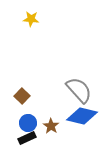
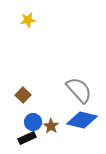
yellow star: moved 3 px left, 1 px down; rotated 14 degrees counterclockwise
brown square: moved 1 px right, 1 px up
blue diamond: moved 4 px down
blue circle: moved 5 px right, 1 px up
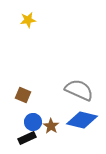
gray semicircle: rotated 24 degrees counterclockwise
brown square: rotated 21 degrees counterclockwise
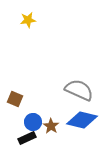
brown square: moved 8 px left, 4 px down
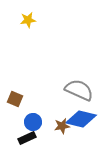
blue diamond: moved 1 px left, 1 px up
brown star: moved 11 px right; rotated 28 degrees clockwise
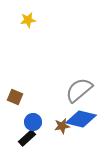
gray semicircle: rotated 64 degrees counterclockwise
brown square: moved 2 px up
black rectangle: rotated 18 degrees counterclockwise
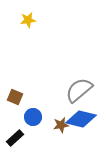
blue circle: moved 5 px up
brown star: moved 1 px left, 1 px up
black rectangle: moved 12 px left
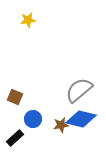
blue circle: moved 2 px down
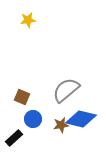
gray semicircle: moved 13 px left
brown square: moved 7 px right
black rectangle: moved 1 px left
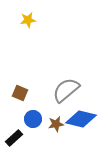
brown square: moved 2 px left, 4 px up
brown star: moved 5 px left, 1 px up
